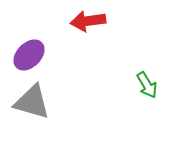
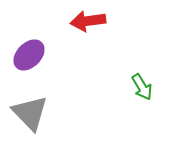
green arrow: moved 5 px left, 2 px down
gray triangle: moved 2 px left, 11 px down; rotated 30 degrees clockwise
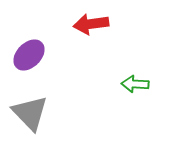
red arrow: moved 3 px right, 3 px down
green arrow: moved 7 px left, 3 px up; rotated 124 degrees clockwise
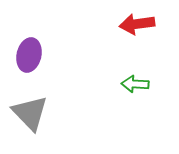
red arrow: moved 46 px right
purple ellipse: rotated 32 degrees counterclockwise
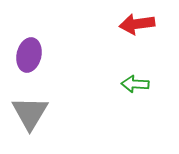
gray triangle: rotated 15 degrees clockwise
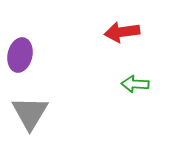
red arrow: moved 15 px left, 8 px down
purple ellipse: moved 9 px left
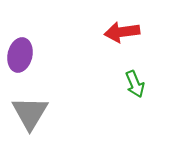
green arrow: rotated 116 degrees counterclockwise
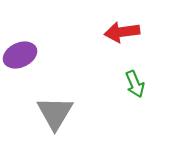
purple ellipse: rotated 52 degrees clockwise
gray triangle: moved 25 px right
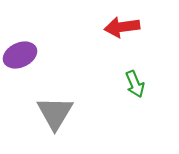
red arrow: moved 5 px up
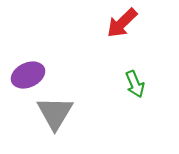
red arrow: moved 4 px up; rotated 36 degrees counterclockwise
purple ellipse: moved 8 px right, 20 px down
